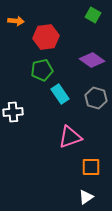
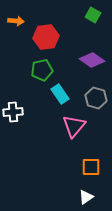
pink triangle: moved 4 px right, 11 px up; rotated 30 degrees counterclockwise
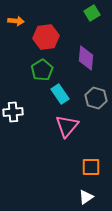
green square: moved 1 px left, 2 px up; rotated 28 degrees clockwise
purple diamond: moved 6 px left, 2 px up; rotated 60 degrees clockwise
green pentagon: rotated 20 degrees counterclockwise
pink triangle: moved 7 px left
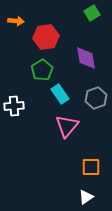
purple diamond: rotated 15 degrees counterclockwise
gray hexagon: rotated 25 degrees clockwise
white cross: moved 1 px right, 6 px up
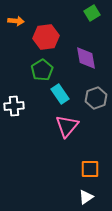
orange square: moved 1 px left, 2 px down
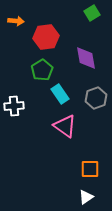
pink triangle: moved 2 px left; rotated 35 degrees counterclockwise
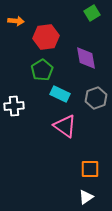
cyan rectangle: rotated 30 degrees counterclockwise
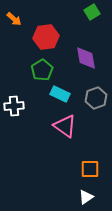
green square: moved 1 px up
orange arrow: moved 2 px left, 2 px up; rotated 35 degrees clockwise
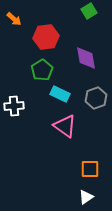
green square: moved 3 px left, 1 px up
